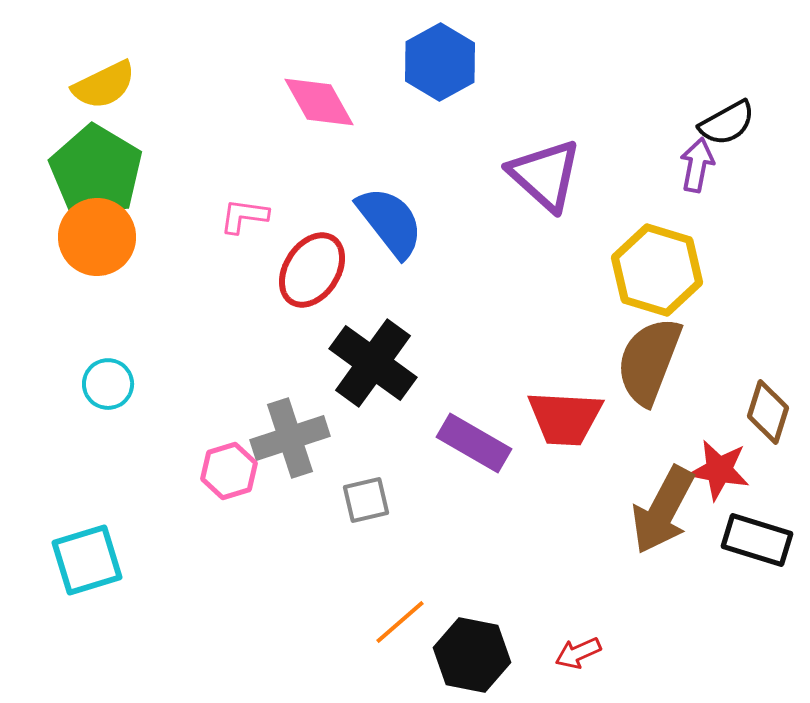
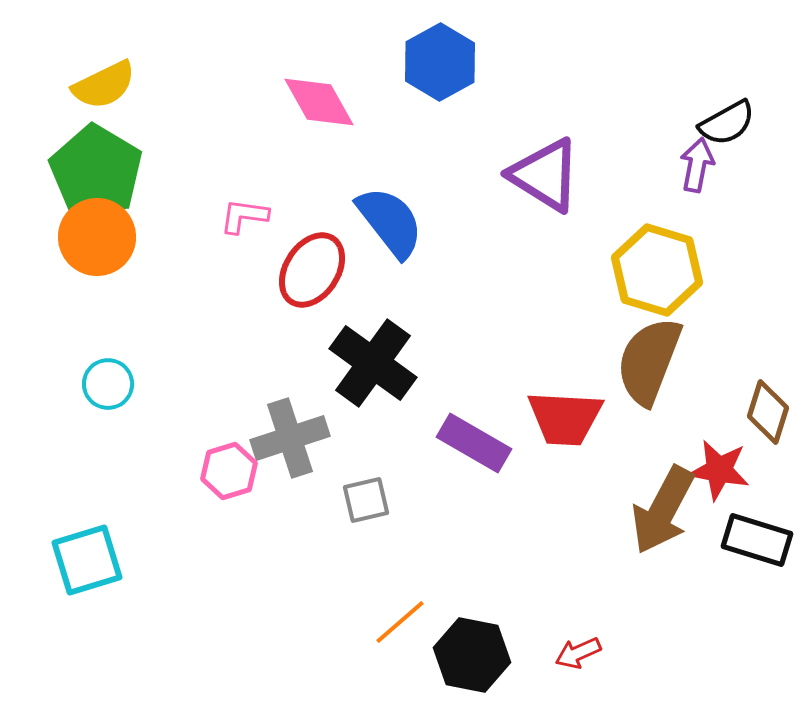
purple triangle: rotated 10 degrees counterclockwise
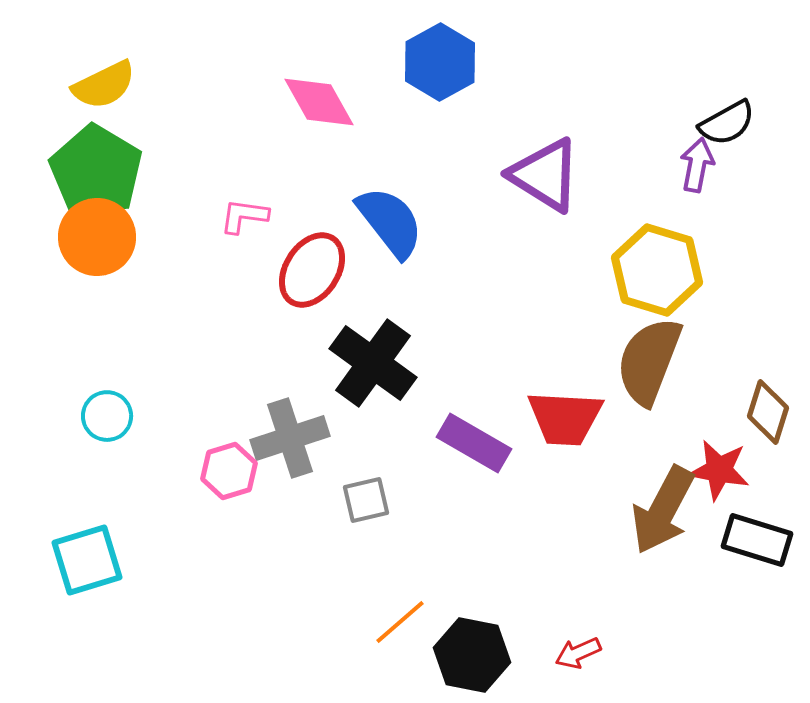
cyan circle: moved 1 px left, 32 px down
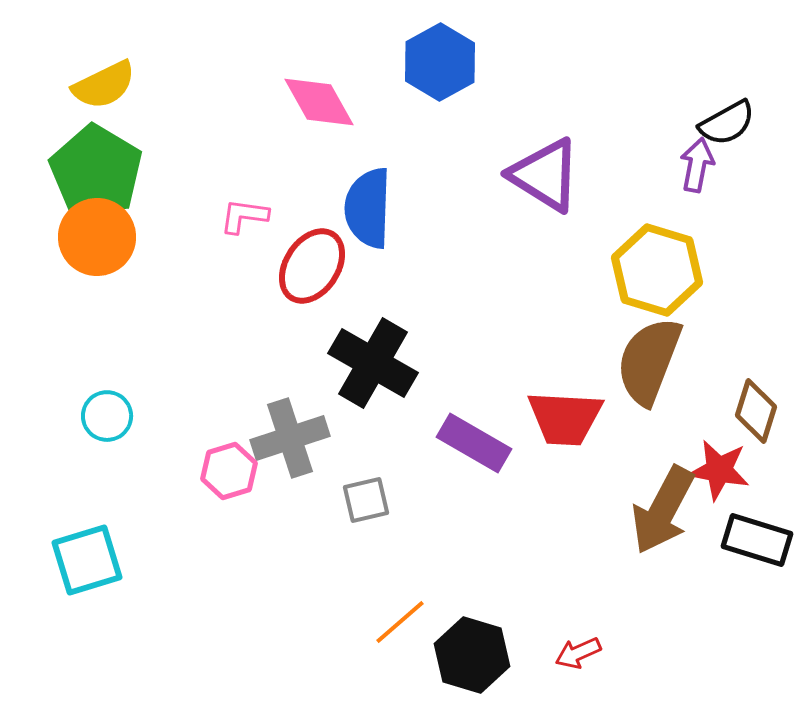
blue semicircle: moved 22 px left, 14 px up; rotated 140 degrees counterclockwise
red ellipse: moved 4 px up
black cross: rotated 6 degrees counterclockwise
brown diamond: moved 12 px left, 1 px up
black hexagon: rotated 6 degrees clockwise
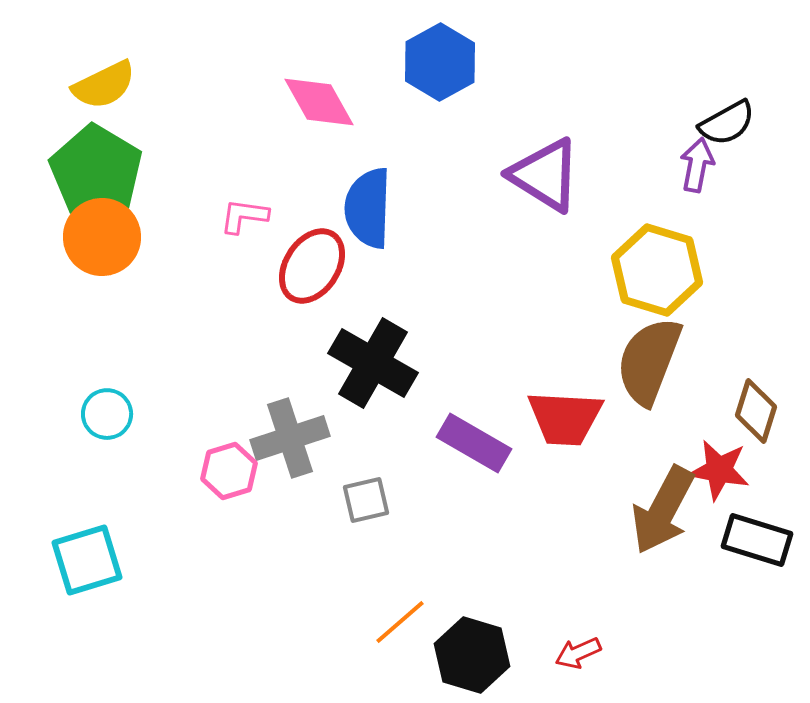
orange circle: moved 5 px right
cyan circle: moved 2 px up
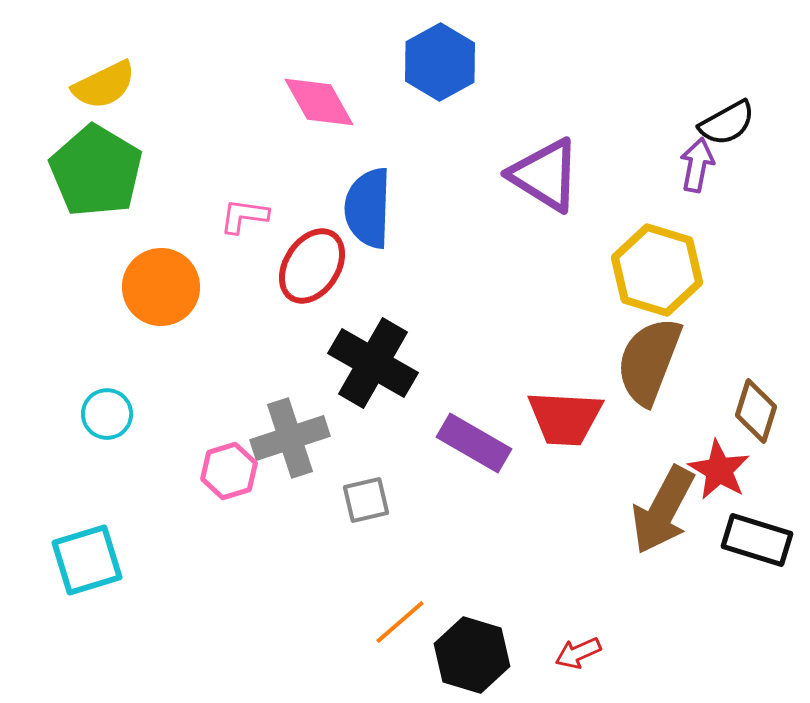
orange circle: moved 59 px right, 50 px down
red star: rotated 20 degrees clockwise
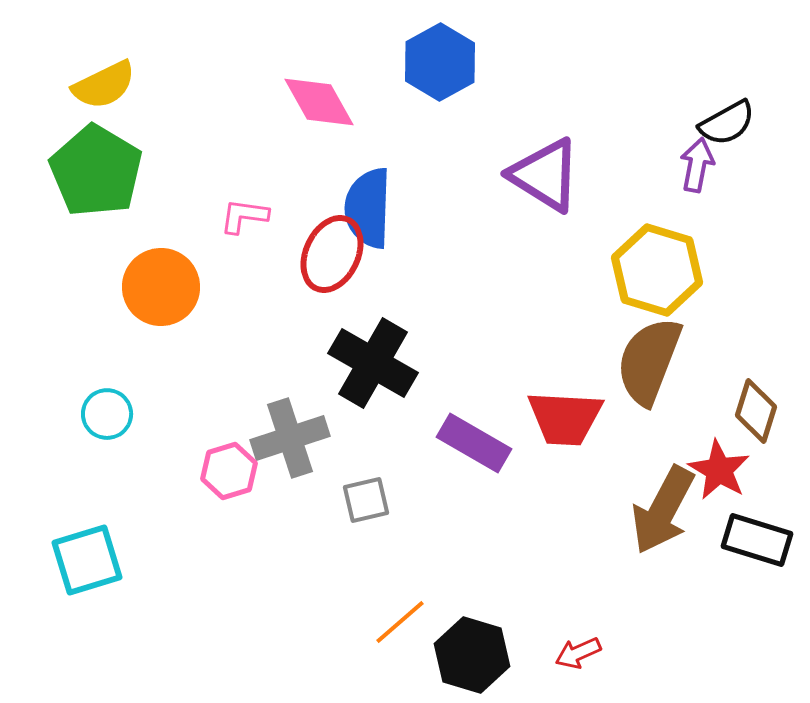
red ellipse: moved 20 px right, 12 px up; rotated 8 degrees counterclockwise
